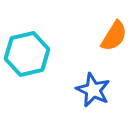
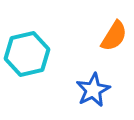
blue star: rotated 20 degrees clockwise
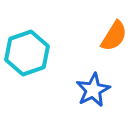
cyan hexagon: moved 1 px up; rotated 6 degrees counterclockwise
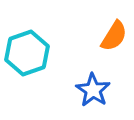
blue star: rotated 12 degrees counterclockwise
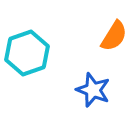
blue star: rotated 12 degrees counterclockwise
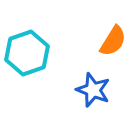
orange semicircle: moved 1 px left, 5 px down
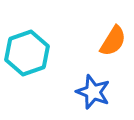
blue star: moved 2 px down
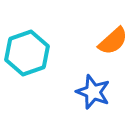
orange semicircle: rotated 16 degrees clockwise
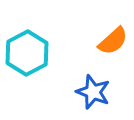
cyan hexagon: rotated 9 degrees counterclockwise
